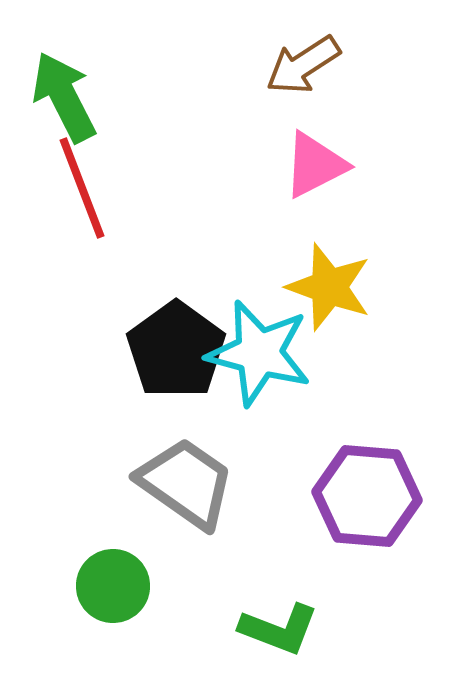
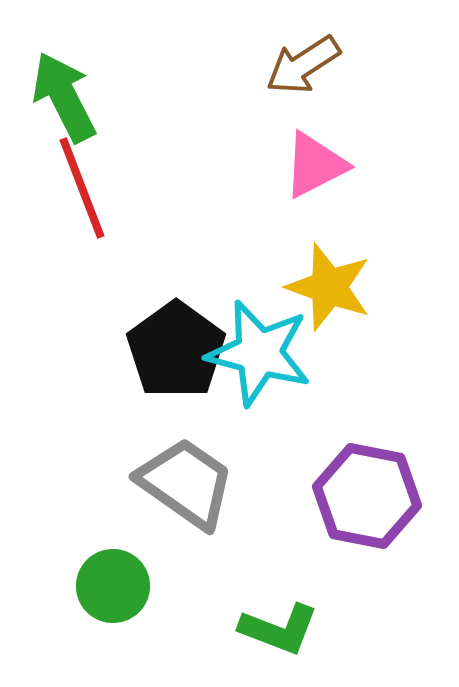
purple hexagon: rotated 6 degrees clockwise
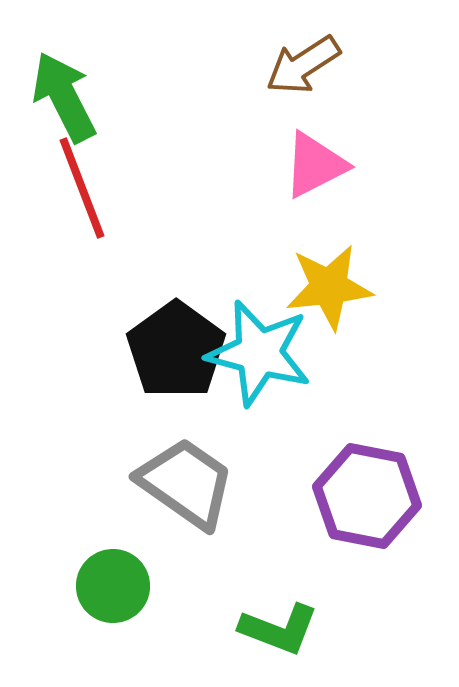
yellow star: rotated 26 degrees counterclockwise
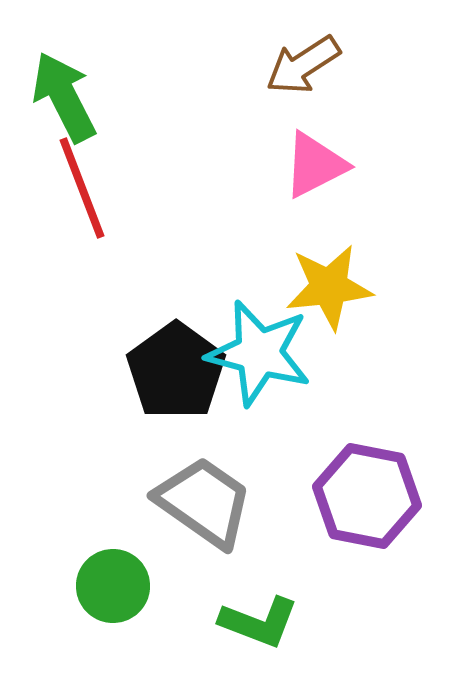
black pentagon: moved 21 px down
gray trapezoid: moved 18 px right, 19 px down
green L-shape: moved 20 px left, 7 px up
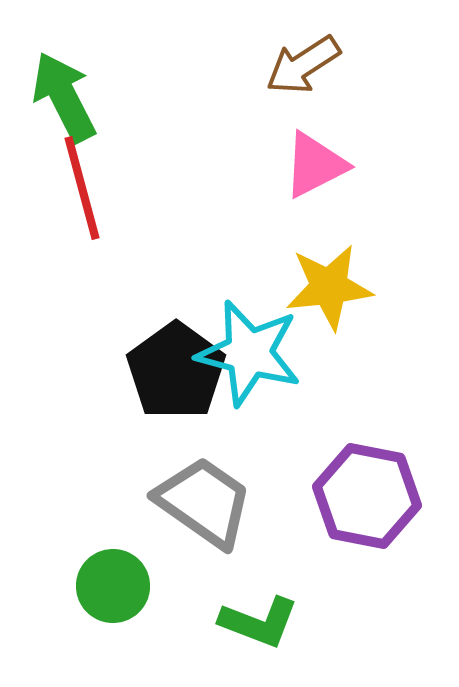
red line: rotated 6 degrees clockwise
cyan star: moved 10 px left
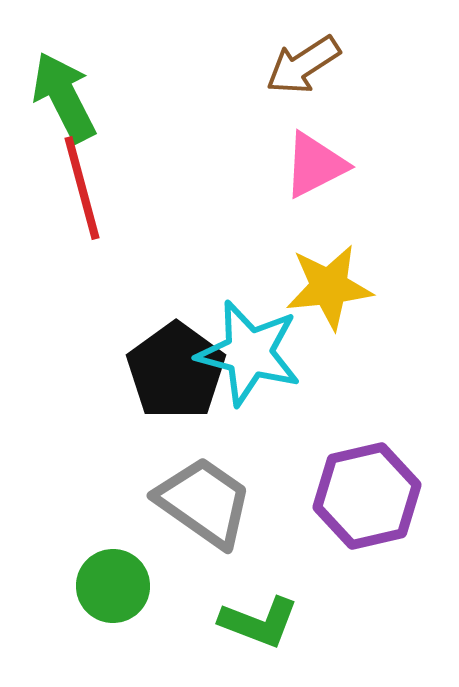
purple hexagon: rotated 24 degrees counterclockwise
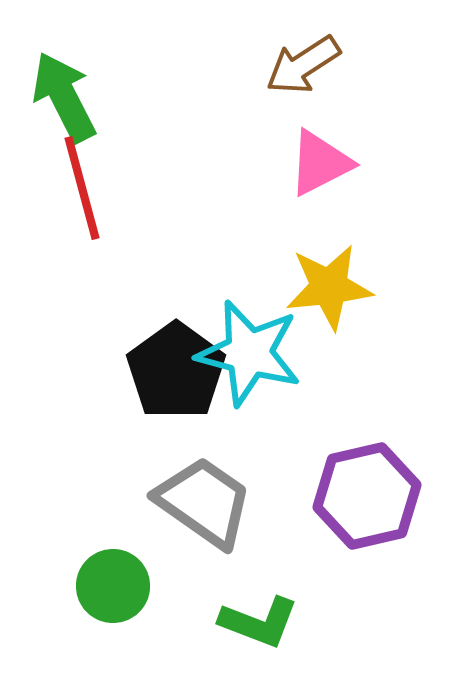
pink triangle: moved 5 px right, 2 px up
